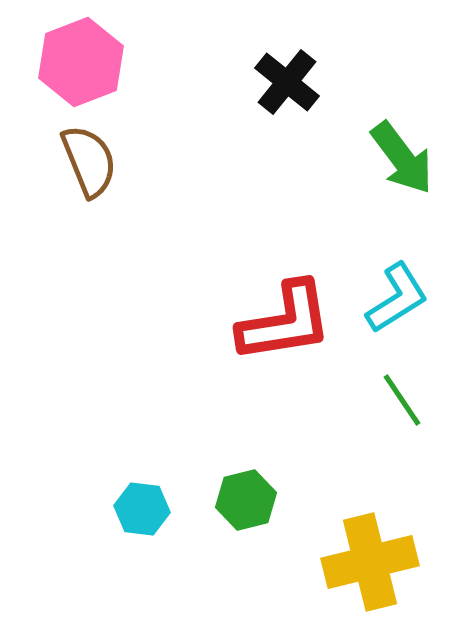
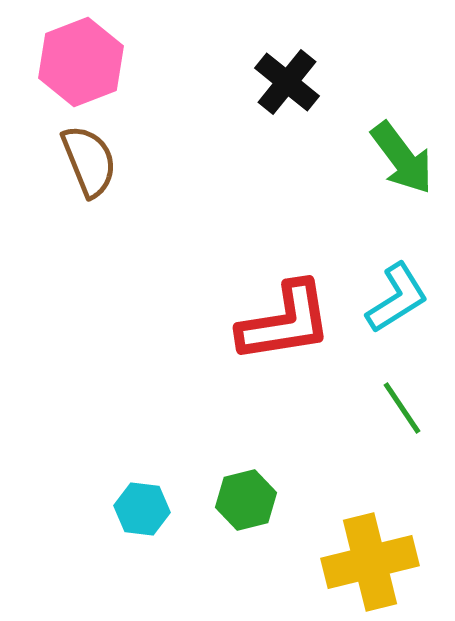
green line: moved 8 px down
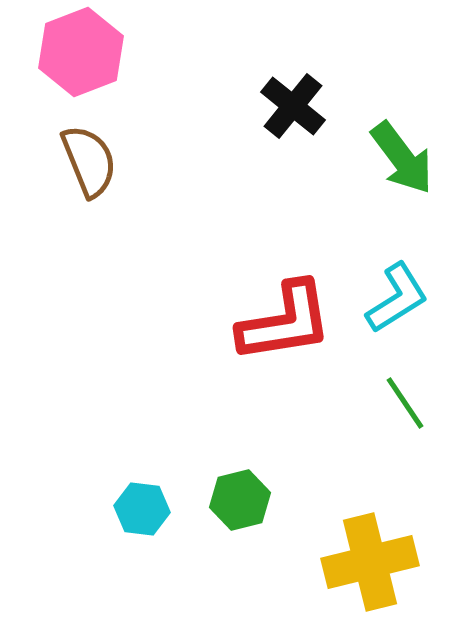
pink hexagon: moved 10 px up
black cross: moved 6 px right, 24 px down
green line: moved 3 px right, 5 px up
green hexagon: moved 6 px left
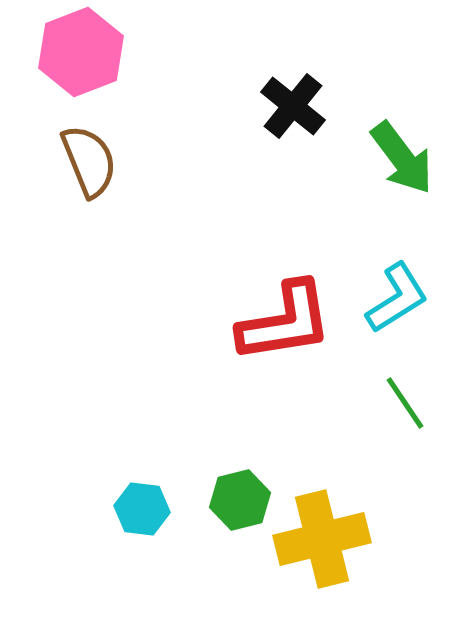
yellow cross: moved 48 px left, 23 px up
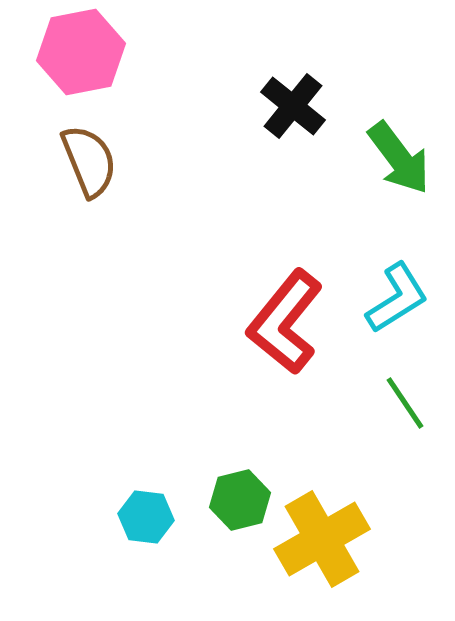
pink hexagon: rotated 10 degrees clockwise
green arrow: moved 3 px left
red L-shape: rotated 138 degrees clockwise
cyan hexagon: moved 4 px right, 8 px down
yellow cross: rotated 16 degrees counterclockwise
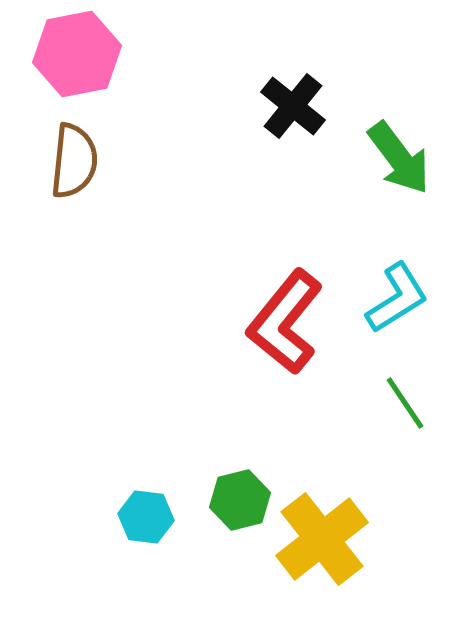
pink hexagon: moved 4 px left, 2 px down
brown semicircle: moved 15 px left; rotated 28 degrees clockwise
yellow cross: rotated 8 degrees counterclockwise
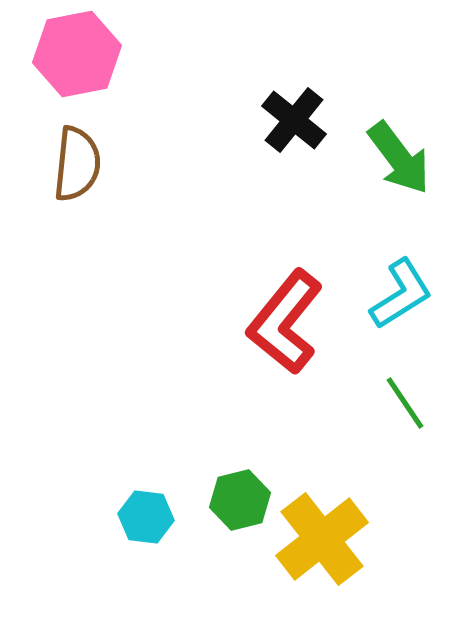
black cross: moved 1 px right, 14 px down
brown semicircle: moved 3 px right, 3 px down
cyan L-shape: moved 4 px right, 4 px up
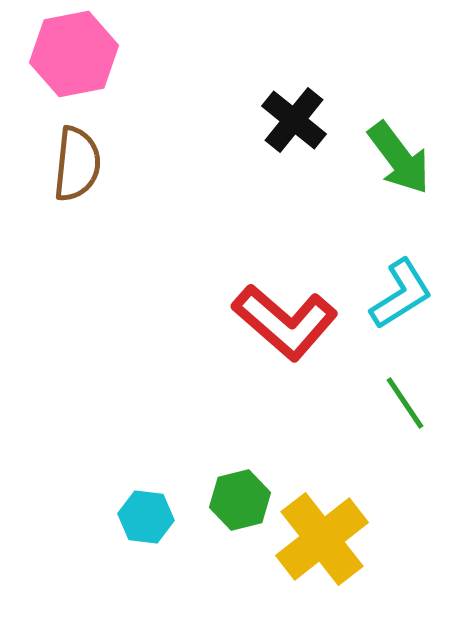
pink hexagon: moved 3 px left
red L-shape: rotated 88 degrees counterclockwise
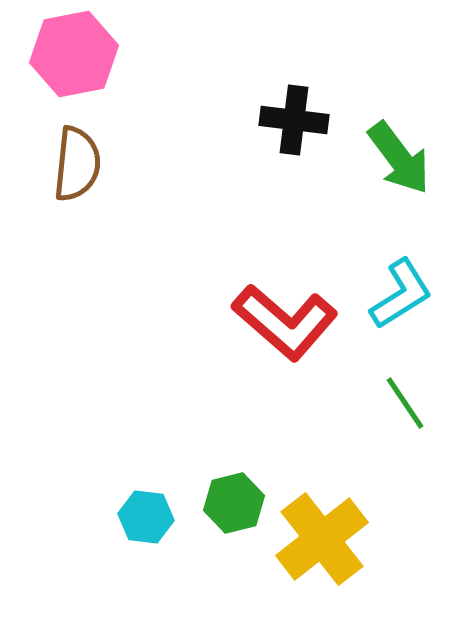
black cross: rotated 32 degrees counterclockwise
green hexagon: moved 6 px left, 3 px down
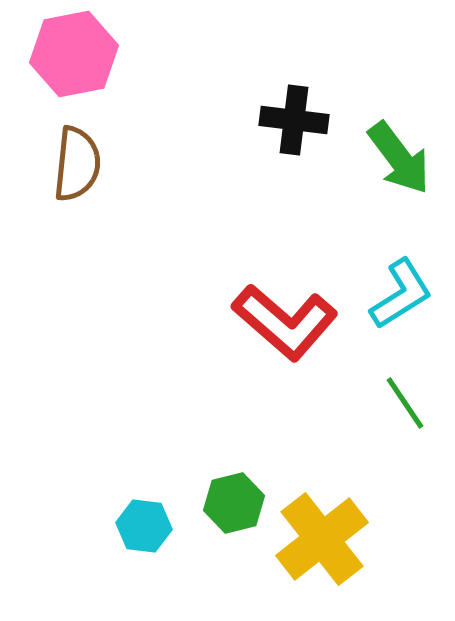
cyan hexagon: moved 2 px left, 9 px down
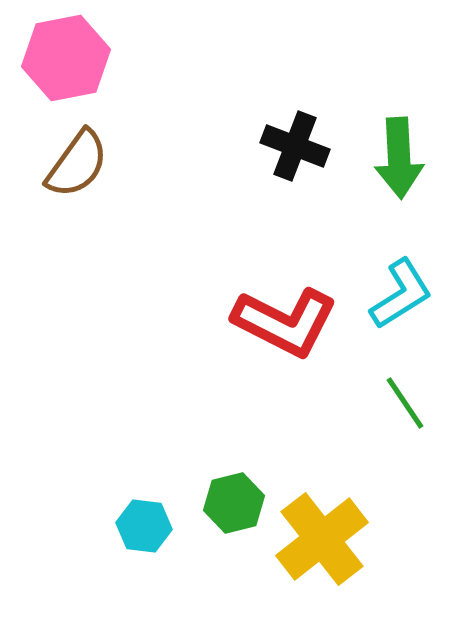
pink hexagon: moved 8 px left, 4 px down
black cross: moved 1 px right, 26 px down; rotated 14 degrees clockwise
green arrow: rotated 34 degrees clockwise
brown semicircle: rotated 30 degrees clockwise
red L-shape: rotated 14 degrees counterclockwise
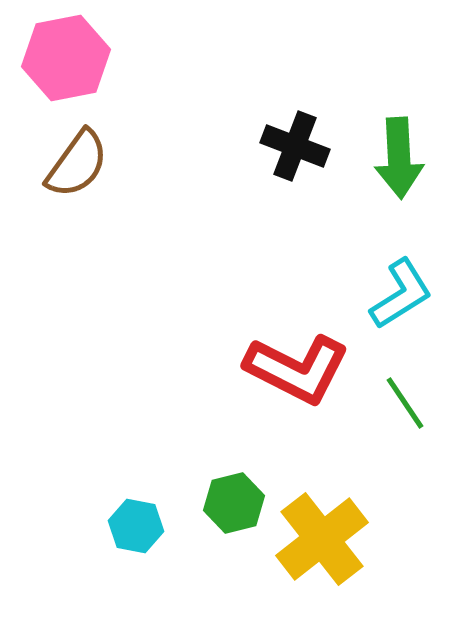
red L-shape: moved 12 px right, 47 px down
cyan hexagon: moved 8 px left; rotated 4 degrees clockwise
